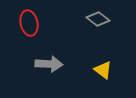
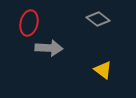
red ellipse: rotated 25 degrees clockwise
gray arrow: moved 16 px up
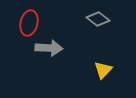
yellow triangle: rotated 36 degrees clockwise
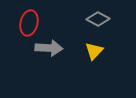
gray diamond: rotated 10 degrees counterclockwise
yellow triangle: moved 9 px left, 19 px up
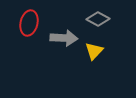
gray arrow: moved 15 px right, 10 px up
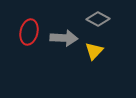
red ellipse: moved 9 px down
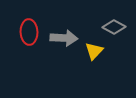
gray diamond: moved 16 px right, 8 px down
red ellipse: rotated 15 degrees counterclockwise
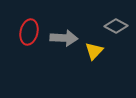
gray diamond: moved 2 px right, 1 px up
red ellipse: rotated 15 degrees clockwise
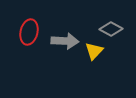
gray diamond: moved 5 px left, 3 px down
gray arrow: moved 1 px right, 3 px down
